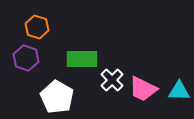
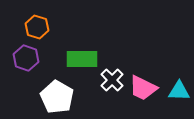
pink trapezoid: moved 1 px up
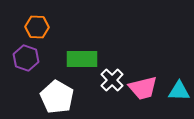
orange hexagon: rotated 15 degrees counterclockwise
pink trapezoid: rotated 40 degrees counterclockwise
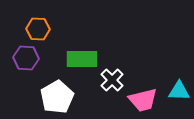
orange hexagon: moved 1 px right, 2 px down
purple hexagon: rotated 15 degrees counterclockwise
pink trapezoid: moved 12 px down
white pentagon: rotated 12 degrees clockwise
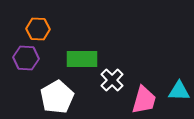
pink trapezoid: moved 1 px right; rotated 60 degrees counterclockwise
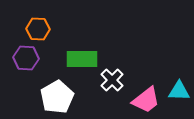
pink trapezoid: moved 2 px right; rotated 36 degrees clockwise
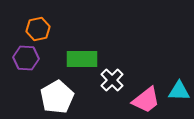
orange hexagon: rotated 15 degrees counterclockwise
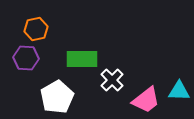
orange hexagon: moved 2 px left
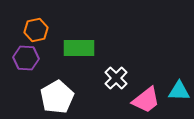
orange hexagon: moved 1 px down
green rectangle: moved 3 px left, 11 px up
white cross: moved 4 px right, 2 px up
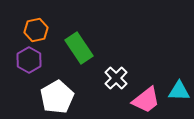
green rectangle: rotated 56 degrees clockwise
purple hexagon: moved 3 px right, 2 px down; rotated 25 degrees clockwise
